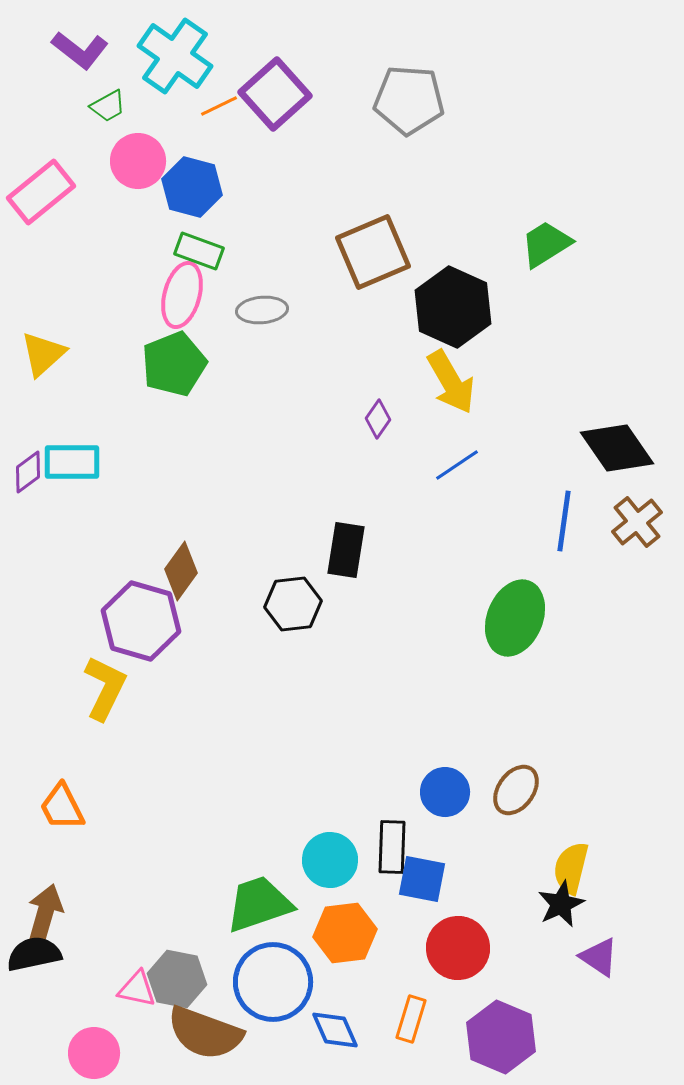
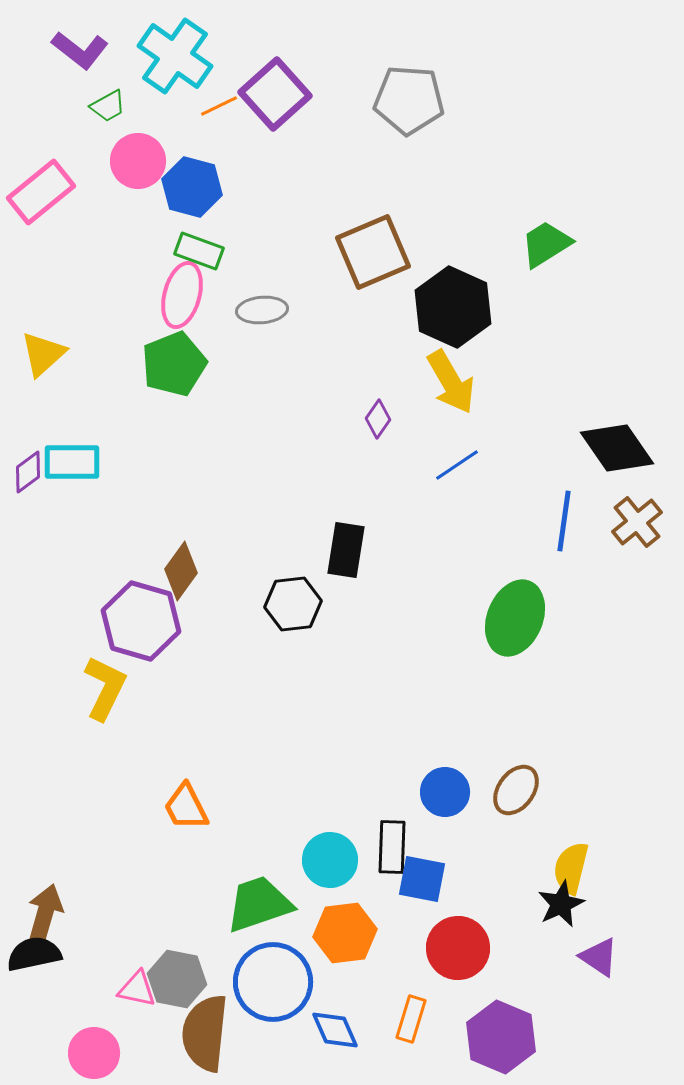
orange trapezoid at (62, 807): moved 124 px right
brown semicircle at (205, 1033): rotated 76 degrees clockwise
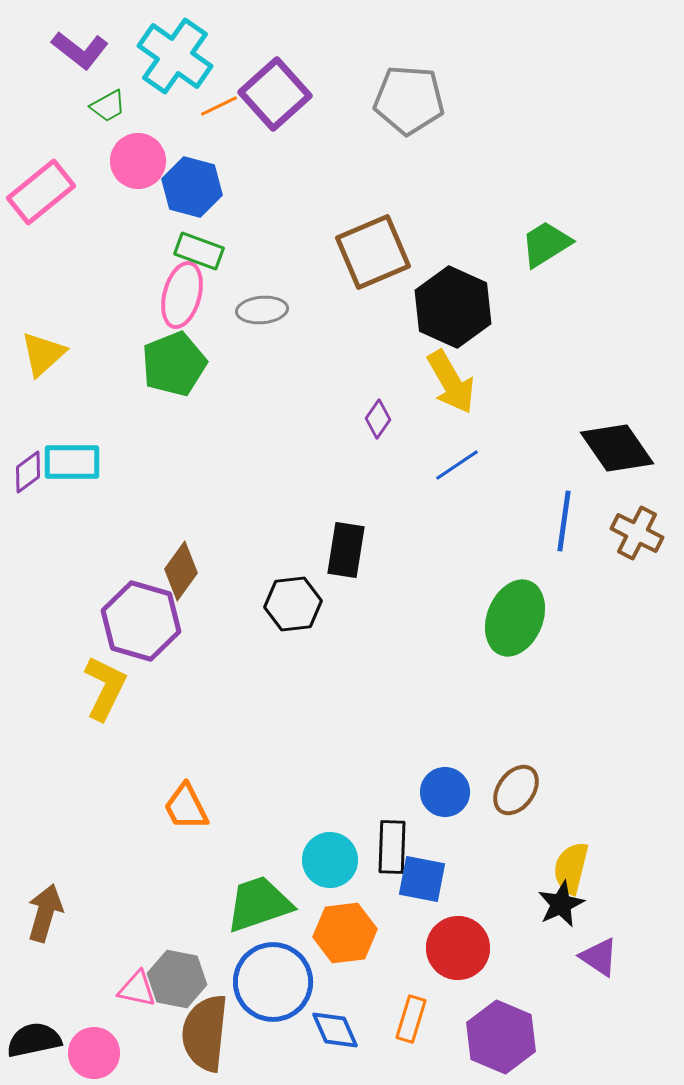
brown cross at (637, 522): moved 11 px down; rotated 24 degrees counterclockwise
black semicircle at (34, 954): moved 86 px down
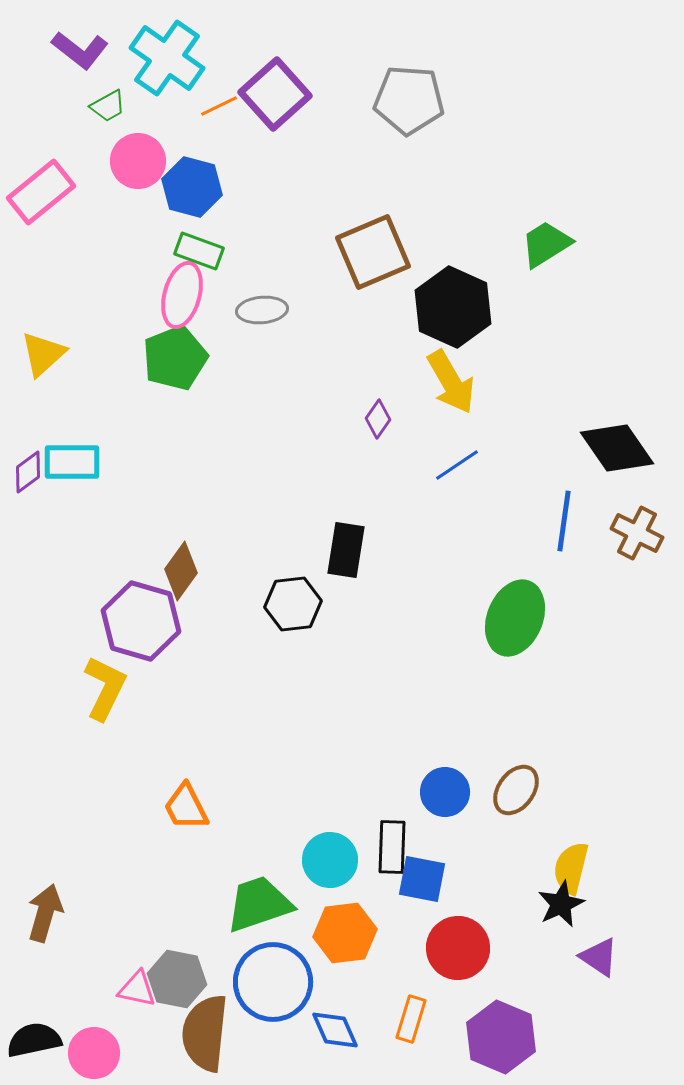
cyan cross at (175, 56): moved 8 px left, 2 px down
green pentagon at (174, 364): moved 1 px right, 6 px up
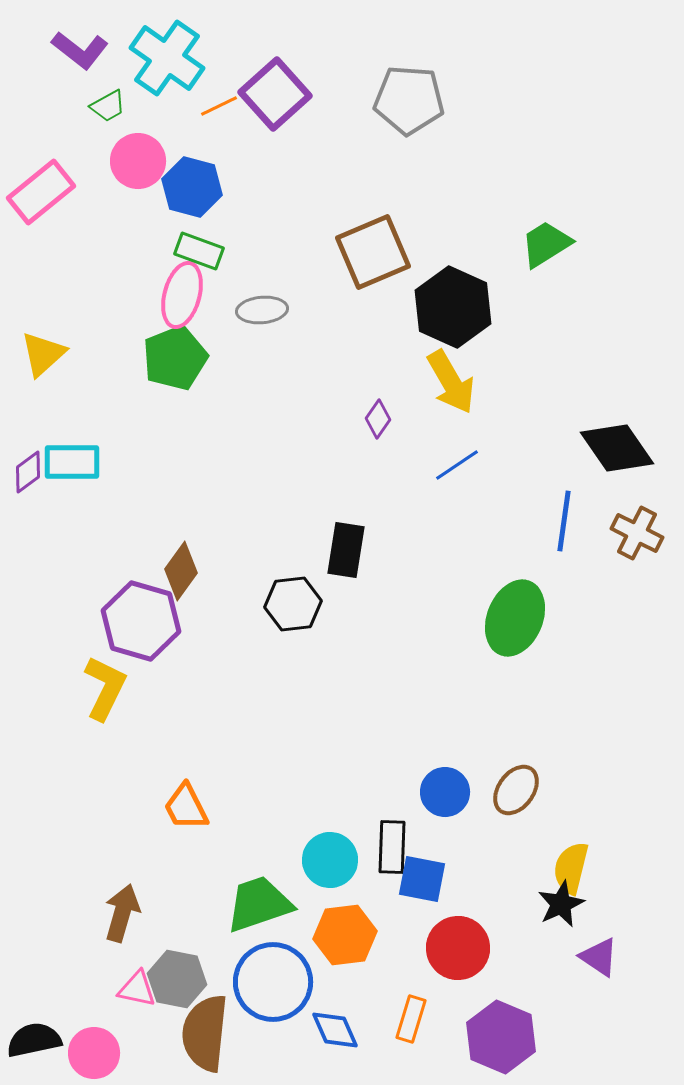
brown arrow at (45, 913): moved 77 px right
orange hexagon at (345, 933): moved 2 px down
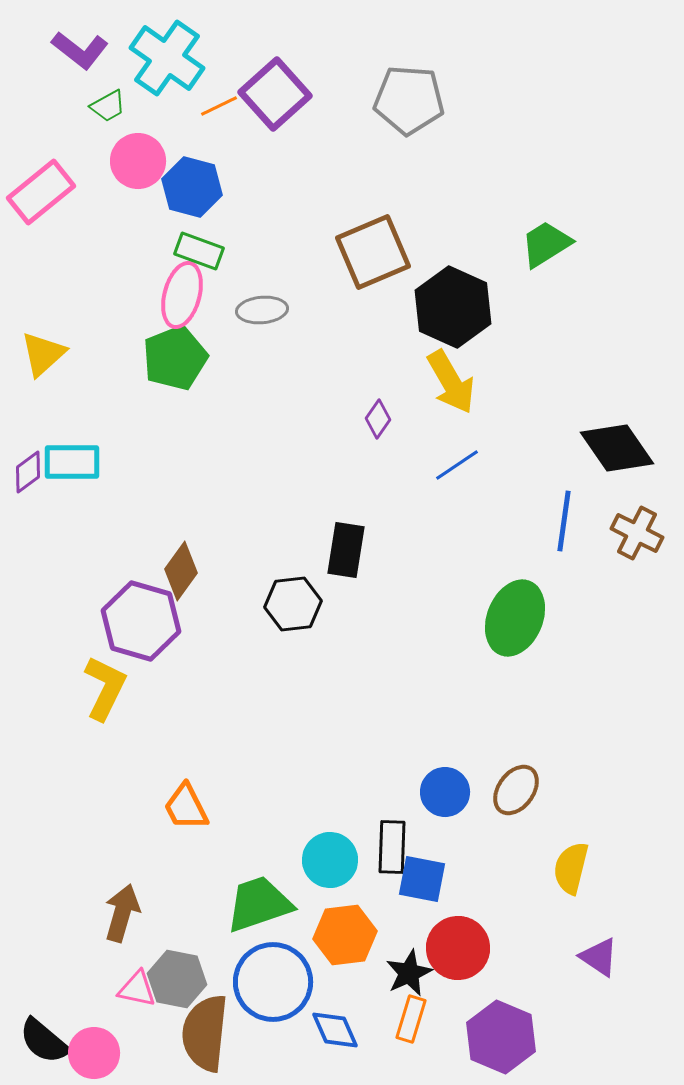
black star at (561, 904): moved 152 px left, 69 px down
black semicircle at (34, 1040): moved 10 px right, 1 px down; rotated 128 degrees counterclockwise
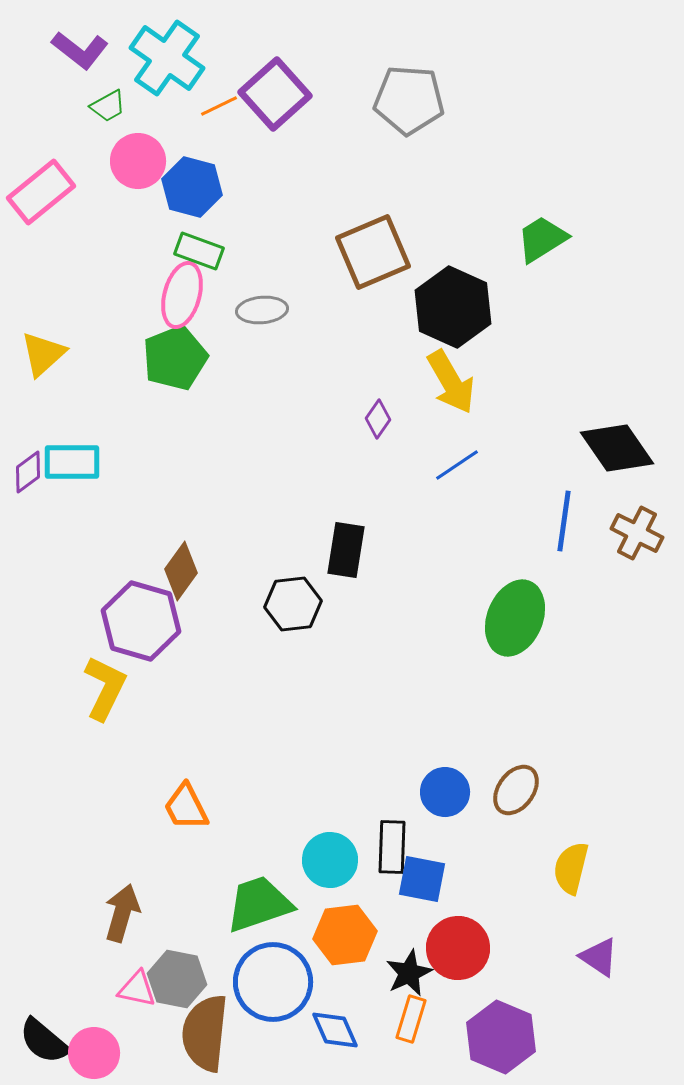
green trapezoid at (546, 244): moved 4 px left, 5 px up
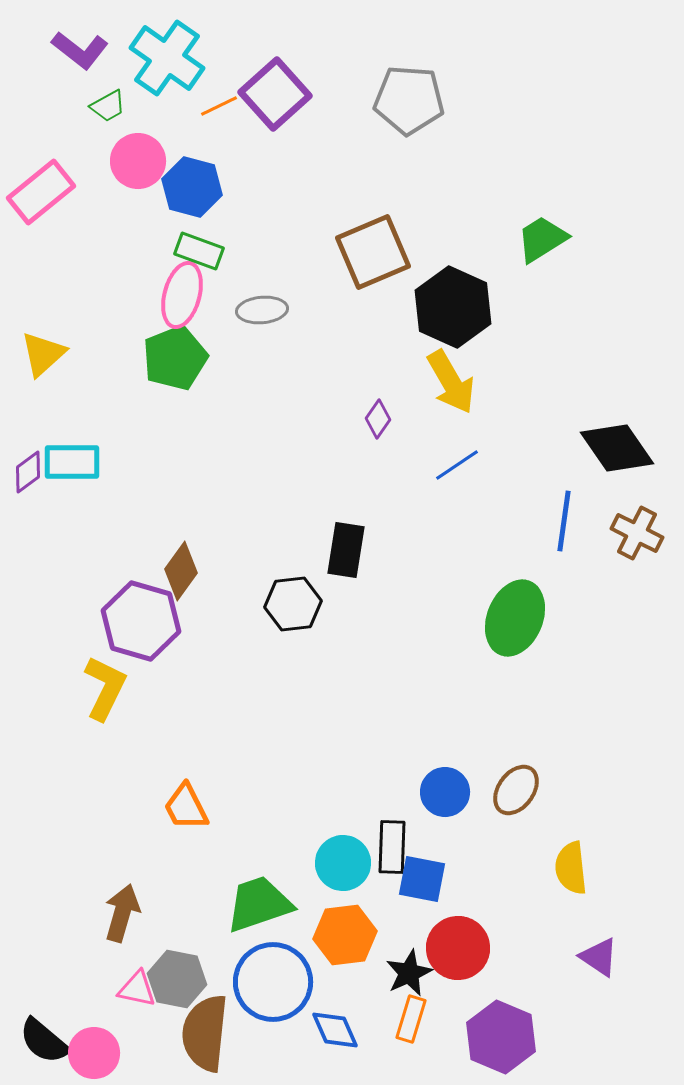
cyan circle at (330, 860): moved 13 px right, 3 px down
yellow semicircle at (571, 868): rotated 20 degrees counterclockwise
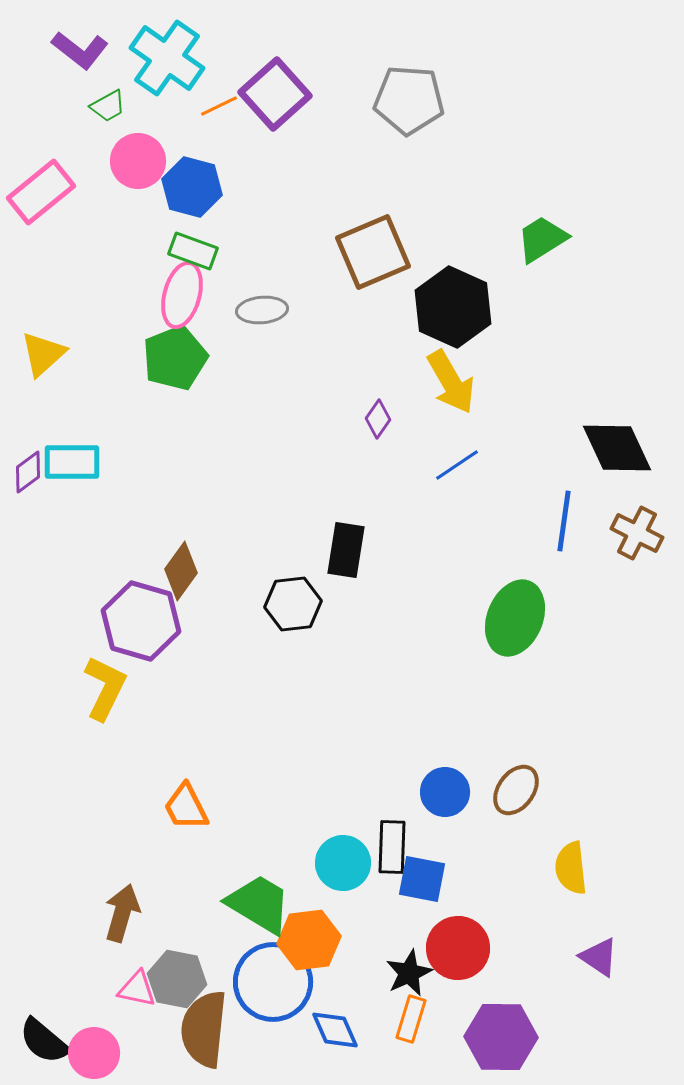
green rectangle at (199, 251): moved 6 px left
black diamond at (617, 448): rotated 10 degrees clockwise
green trapezoid at (259, 904): rotated 50 degrees clockwise
orange hexagon at (345, 935): moved 36 px left, 5 px down
brown semicircle at (205, 1033): moved 1 px left, 4 px up
purple hexagon at (501, 1037): rotated 22 degrees counterclockwise
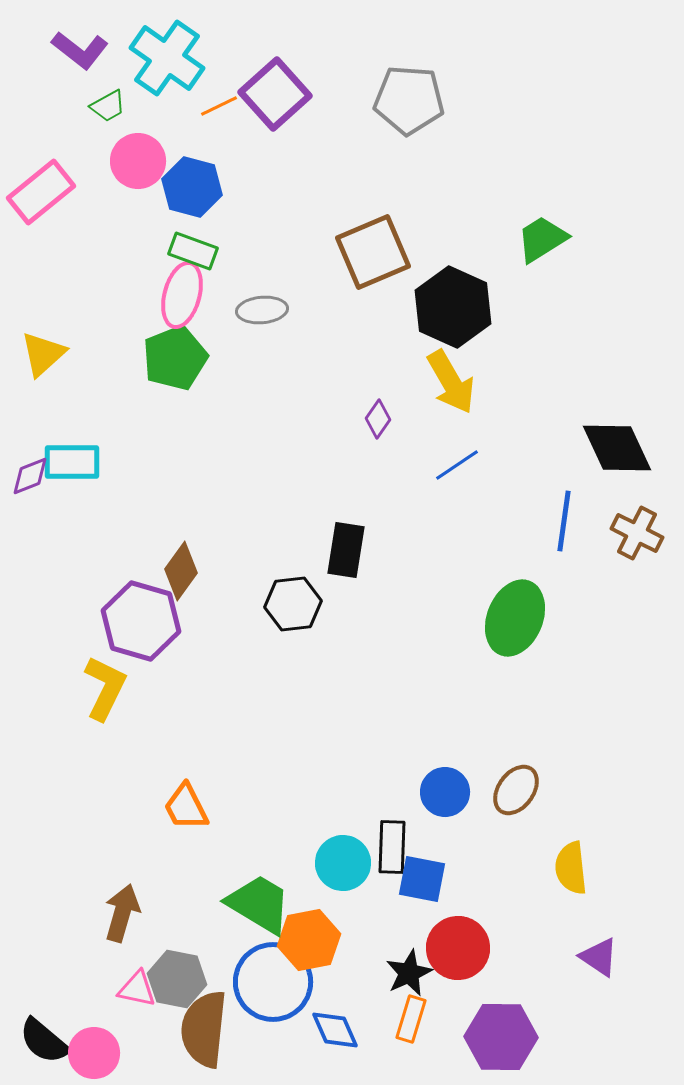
purple diamond at (28, 472): moved 2 px right, 4 px down; rotated 15 degrees clockwise
orange hexagon at (309, 940): rotated 4 degrees counterclockwise
